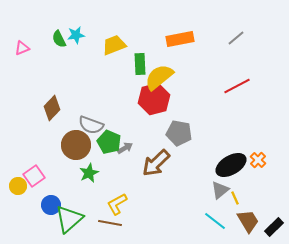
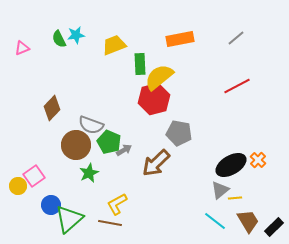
gray arrow: moved 1 px left, 2 px down
yellow line: rotated 72 degrees counterclockwise
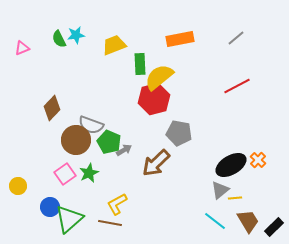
brown circle: moved 5 px up
pink square: moved 31 px right, 2 px up
blue circle: moved 1 px left, 2 px down
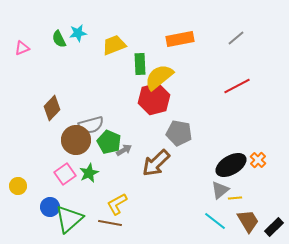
cyan star: moved 2 px right, 2 px up
gray semicircle: rotated 35 degrees counterclockwise
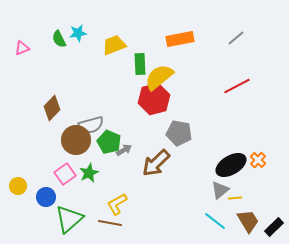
blue circle: moved 4 px left, 10 px up
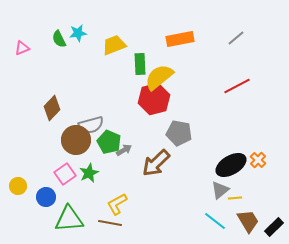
green triangle: rotated 36 degrees clockwise
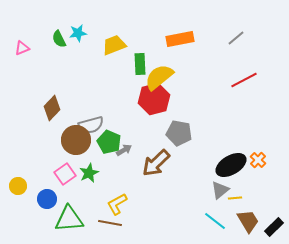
red line: moved 7 px right, 6 px up
blue circle: moved 1 px right, 2 px down
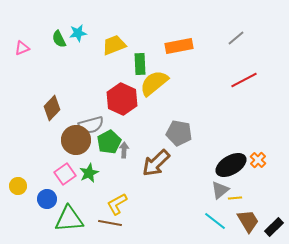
orange rectangle: moved 1 px left, 7 px down
yellow semicircle: moved 5 px left, 6 px down
red hexagon: moved 32 px left; rotated 20 degrees counterclockwise
green pentagon: rotated 20 degrees clockwise
gray arrow: rotated 56 degrees counterclockwise
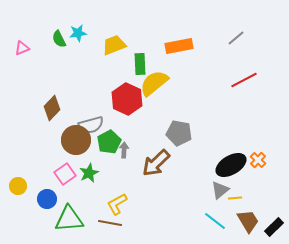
red hexagon: moved 5 px right
